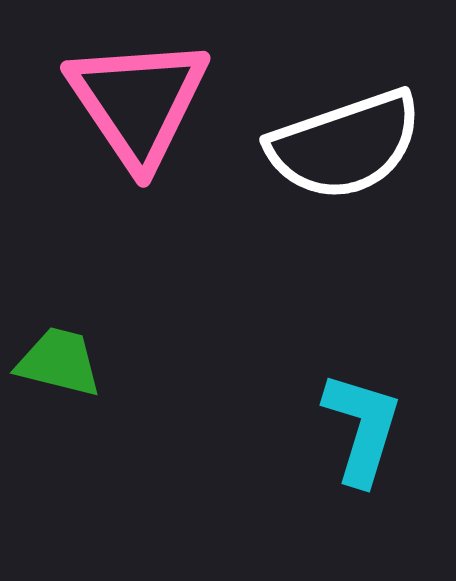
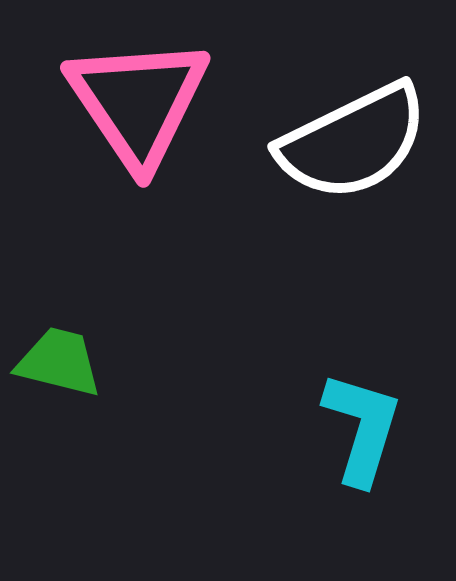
white semicircle: moved 8 px right, 3 px up; rotated 7 degrees counterclockwise
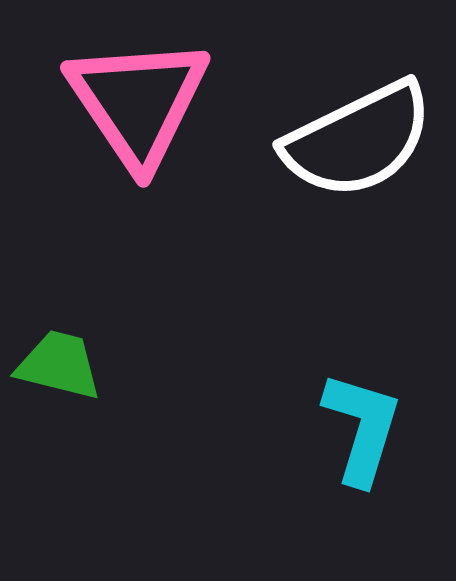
white semicircle: moved 5 px right, 2 px up
green trapezoid: moved 3 px down
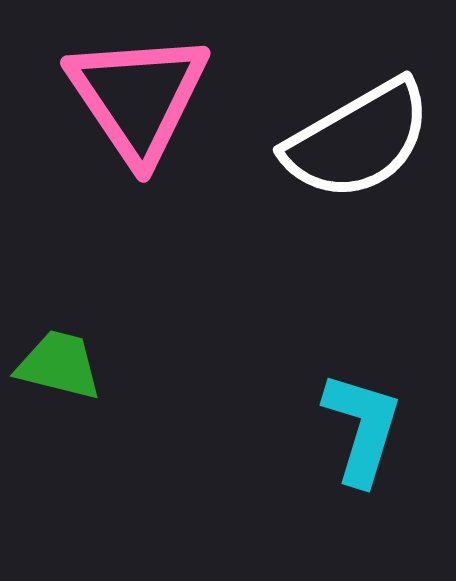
pink triangle: moved 5 px up
white semicircle: rotated 4 degrees counterclockwise
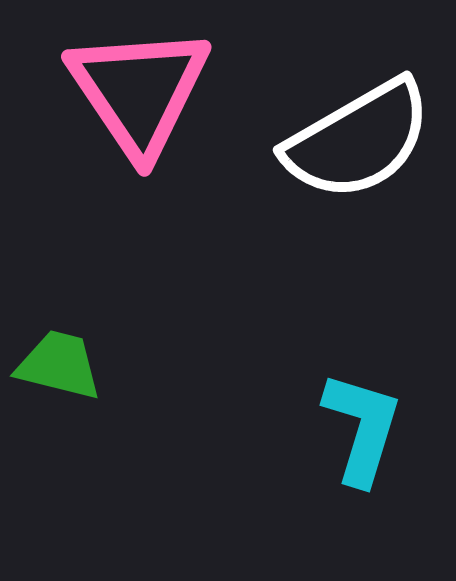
pink triangle: moved 1 px right, 6 px up
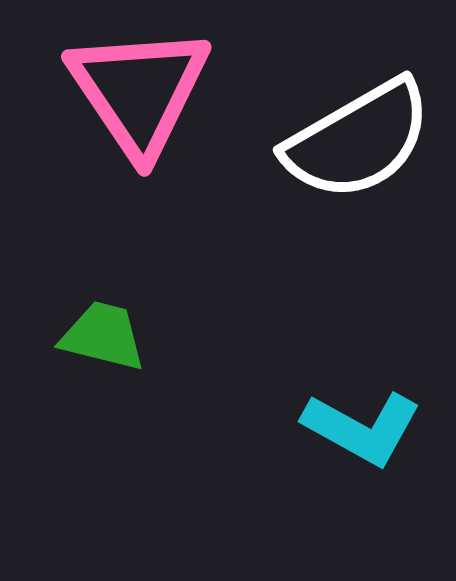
green trapezoid: moved 44 px right, 29 px up
cyan L-shape: rotated 102 degrees clockwise
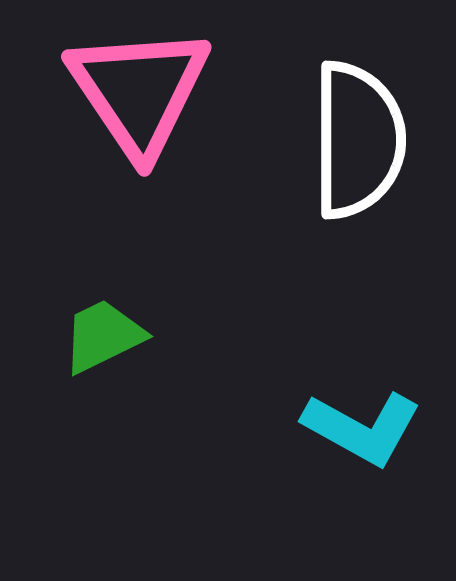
white semicircle: rotated 60 degrees counterclockwise
green trapezoid: rotated 40 degrees counterclockwise
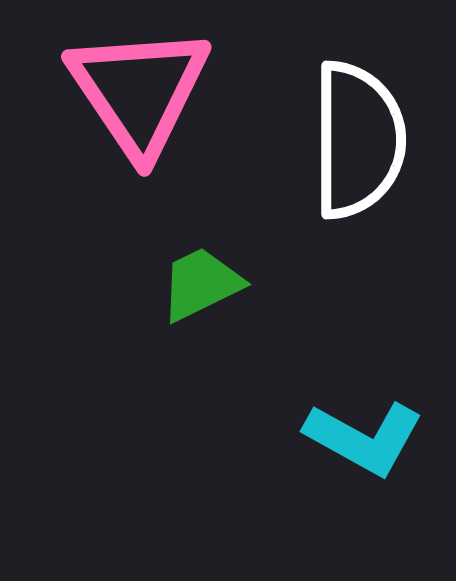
green trapezoid: moved 98 px right, 52 px up
cyan L-shape: moved 2 px right, 10 px down
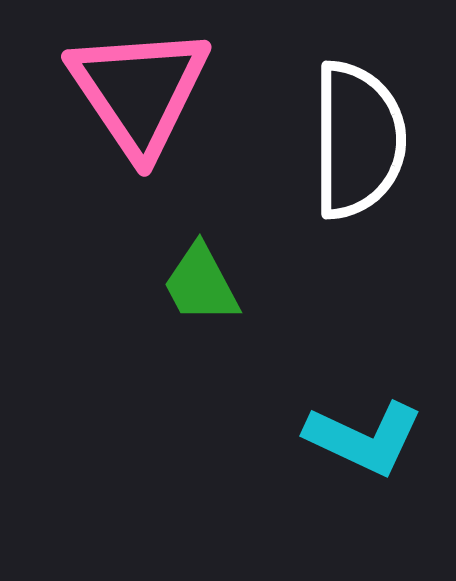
green trapezoid: rotated 92 degrees counterclockwise
cyan L-shape: rotated 4 degrees counterclockwise
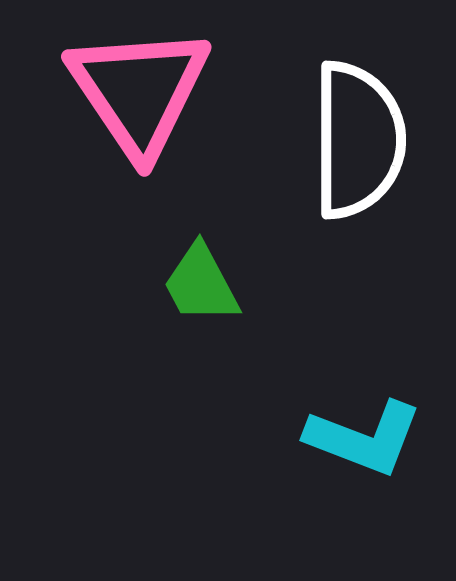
cyan L-shape: rotated 4 degrees counterclockwise
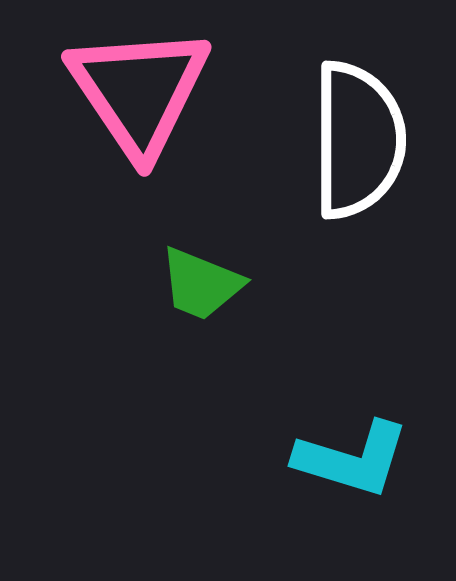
green trapezoid: rotated 40 degrees counterclockwise
cyan L-shape: moved 12 px left, 21 px down; rotated 4 degrees counterclockwise
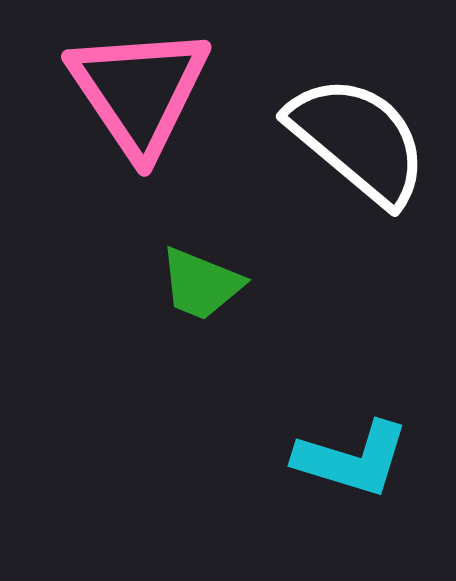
white semicircle: rotated 50 degrees counterclockwise
